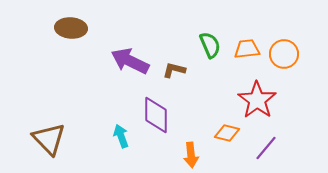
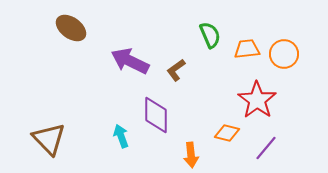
brown ellipse: rotated 32 degrees clockwise
green semicircle: moved 10 px up
brown L-shape: moved 2 px right; rotated 50 degrees counterclockwise
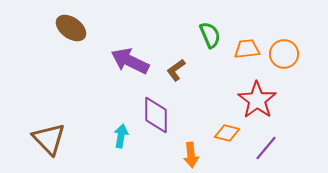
cyan arrow: rotated 30 degrees clockwise
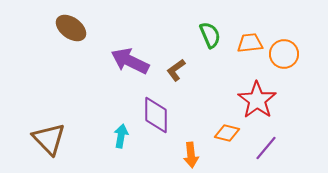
orange trapezoid: moved 3 px right, 6 px up
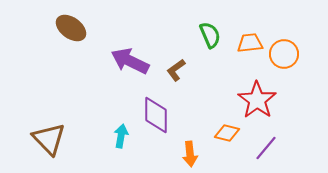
orange arrow: moved 1 px left, 1 px up
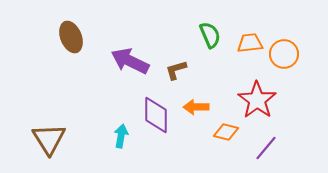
brown ellipse: moved 9 px down; rotated 32 degrees clockwise
brown L-shape: rotated 20 degrees clockwise
orange diamond: moved 1 px left, 1 px up
brown triangle: rotated 12 degrees clockwise
orange arrow: moved 6 px right, 47 px up; rotated 95 degrees clockwise
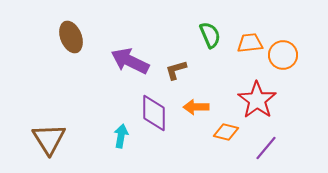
orange circle: moved 1 px left, 1 px down
purple diamond: moved 2 px left, 2 px up
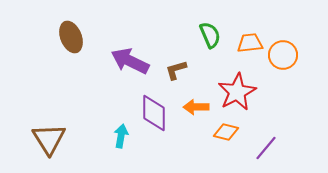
red star: moved 20 px left, 8 px up; rotated 9 degrees clockwise
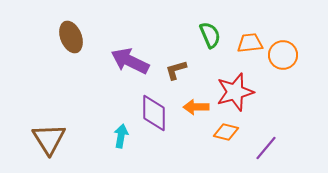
red star: moved 2 px left; rotated 12 degrees clockwise
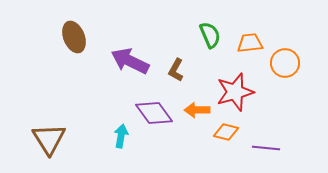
brown ellipse: moved 3 px right
orange circle: moved 2 px right, 8 px down
brown L-shape: rotated 45 degrees counterclockwise
orange arrow: moved 1 px right, 3 px down
purple diamond: rotated 36 degrees counterclockwise
purple line: rotated 56 degrees clockwise
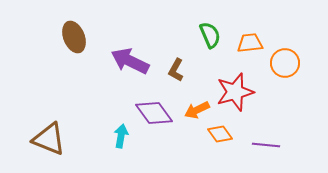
orange arrow: rotated 25 degrees counterclockwise
orange diamond: moved 6 px left, 2 px down; rotated 40 degrees clockwise
brown triangle: rotated 36 degrees counterclockwise
purple line: moved 3 px up
